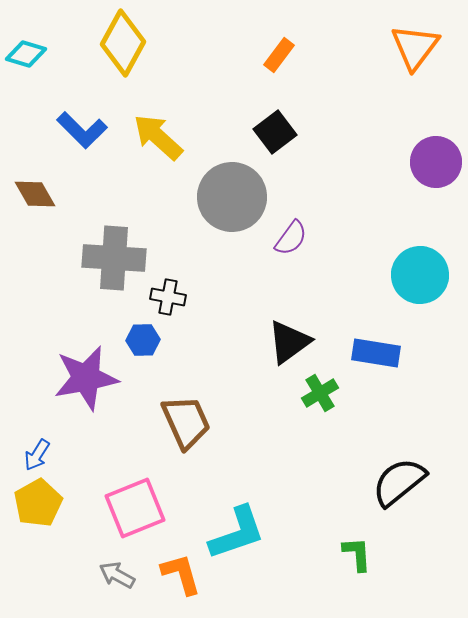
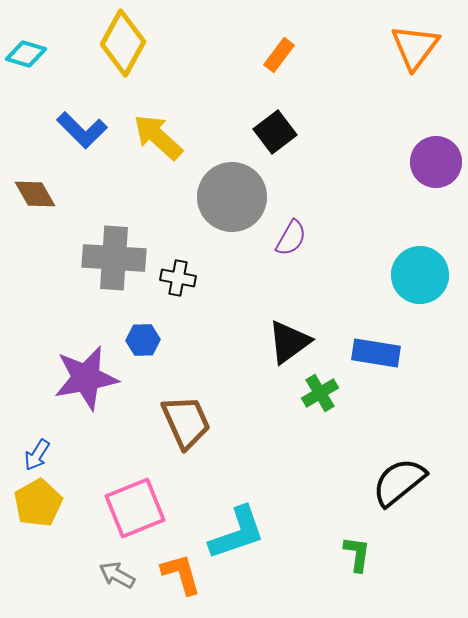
purple semicircle: rotated 6 degrees counterclockwise
black cross: moved 10 px right, 19 px up
green L-shape: rotated 12 degrees clockwise
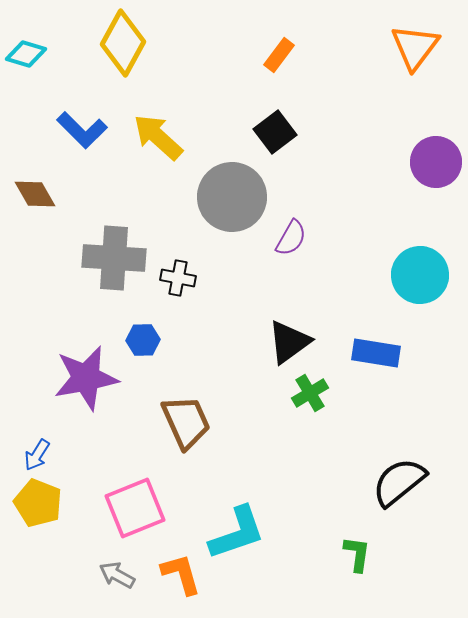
green cross: moved 10 px left
yellow pentagon: rotated 21 degrees counterclockwise
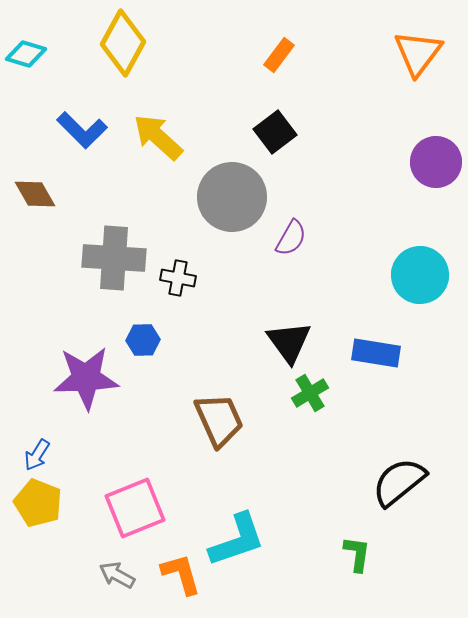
orange triangle: moved 3 px right, 6 px down
black triangle: rotated 30 degrees counterclockwise
purple star: rotated 8 degrees clockwise
brown trapezoid: moved 33 px right, 2 px up
cyan L-shape: moved 7 px down
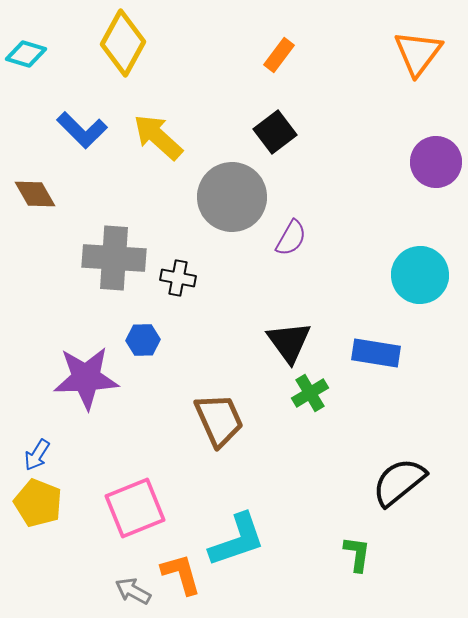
gray arrow: moved 16 px right, 16 px down
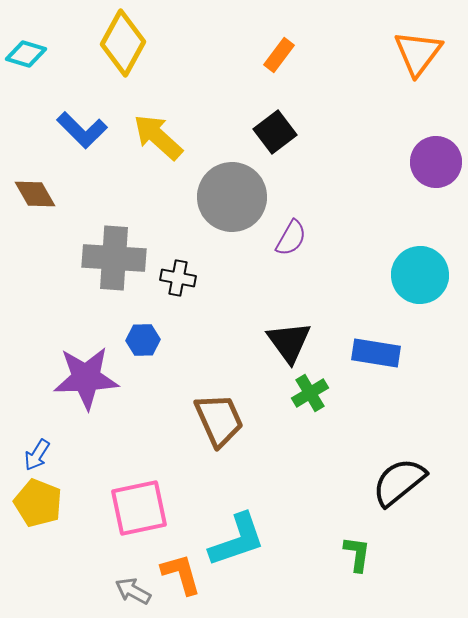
pink square: moved 4 px right; rotated 10 degrees clockwise
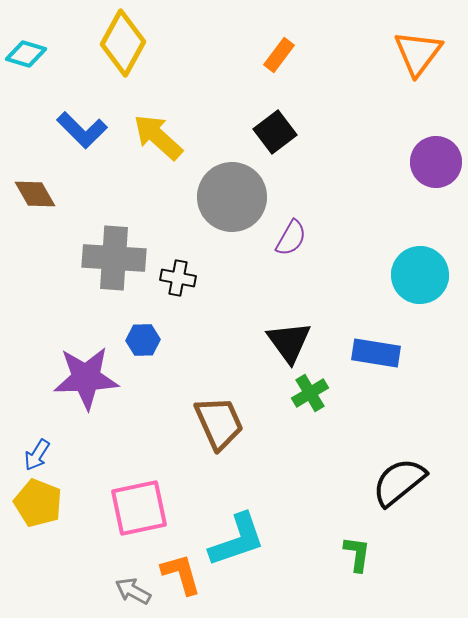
brown trapezoid: moved 3 px down
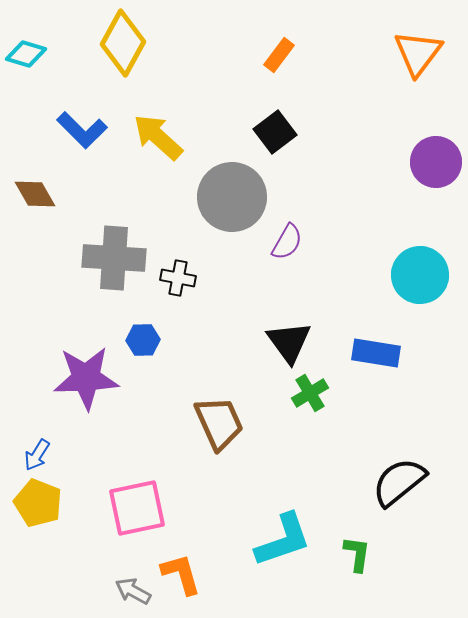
purple semicircle: moved 4 px left, 4 px down
pink square: moved 2 px left
cyan L-shape: moved 46 px right
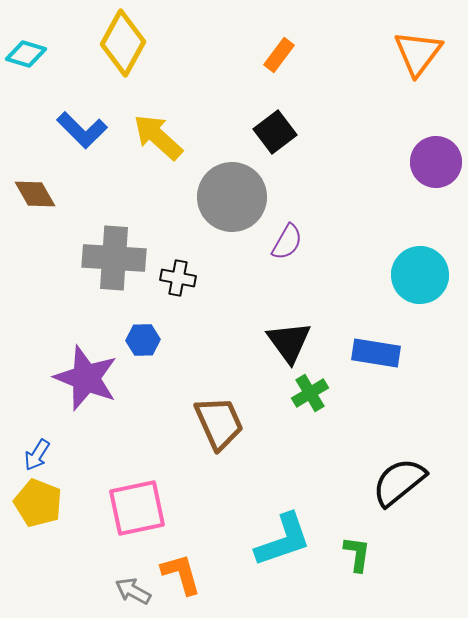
purple star: rotated 24 degrees clockwise
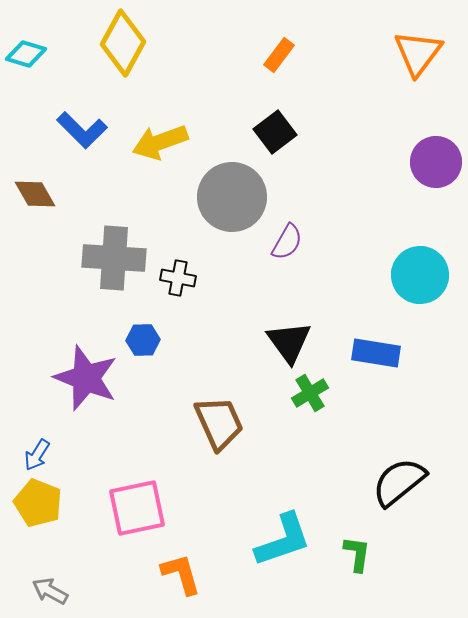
yellow arrow: moved 2 px right, 5 px down; rotated 62 degrees counterclockwise
gray arrow: moved 83 px left
